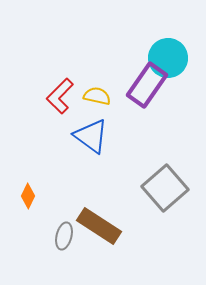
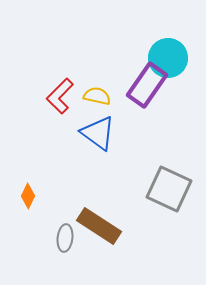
blue triangle: moved 7 px right, 3 px up
gray square: moved 4 px right, 1 px down; rotated 24 degrees counterclockwise
gray ellipse: moved 1 px right, 2 px down; rotated 8 degrees counterclockwise
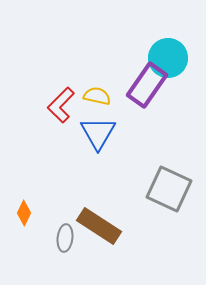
red L-shape: moved 1 px right, 9 px down
blue triangle: rotated 24 degrees clockwise
orange diamond: moved 4 px left, 17 px down
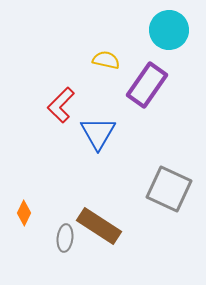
cyan circle: moved 1 px right, 28 px up
yellow semicircle: moved 9 px right, 36 px up
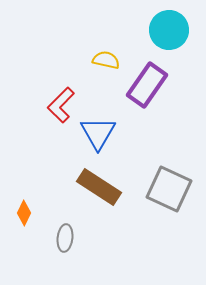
brown rectangle: moved 39 px up
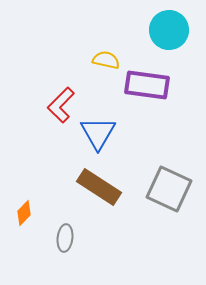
purple rectangle: rotated 63 degrees clockwise
orange diamond: rotated 20 degrees clockwise
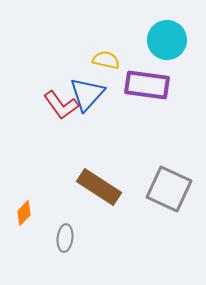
cyan circle: moved 2 px left, 10 px down
red L-shape: rotated 81 degrees counterclockwise
blue triangle: moved 11 px left, 39 px up; rotated 12 degrees clockwise
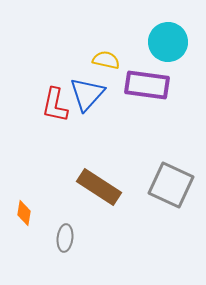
cyan circle: moved 1 px right, 2 px down
red L-shape: moved 6 px left; rotated 48 degrees clockwise
gray square: moved 2 px right, 4 px up
orange diamond: rotated 35 degrees counterclockwise
